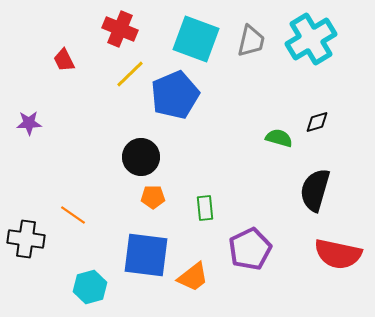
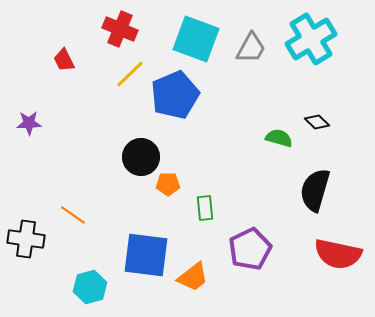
gray trapezoid: moved 7 px down; rotated 16 degrees clockwise
black diamond: rotated 60 degrees clockwise
orange pentagon: moved 15 px right, 13 px up
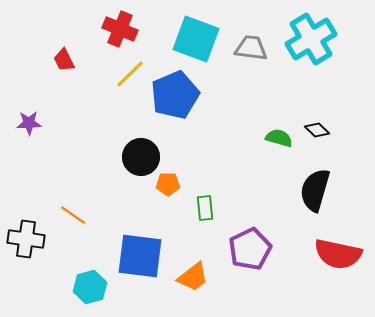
gray trapezoid: rotated 112 degrees counterclockwise
black diamond: moved 8 px down
blue square: moved 6 px left, 1 px down
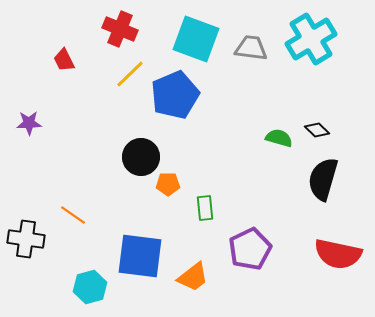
black semicircle: moved 8 px right, 11 px up
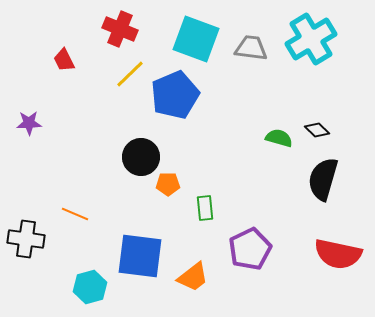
orange line: moved 2 px right, 1 px up; rotated 12 degrees counterclockwise
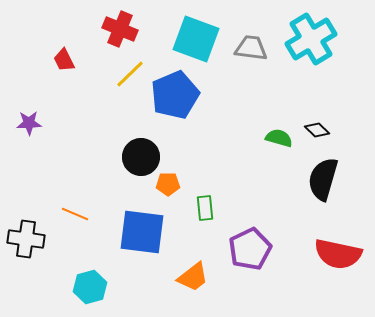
blue square: moved 2 px right, 24 px up
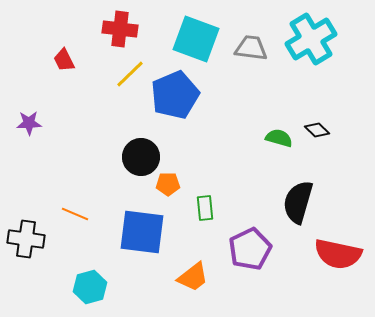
red cross: rotated 16 degrees counterclockwise
black semicircle: moved 25 px left, 23 px down
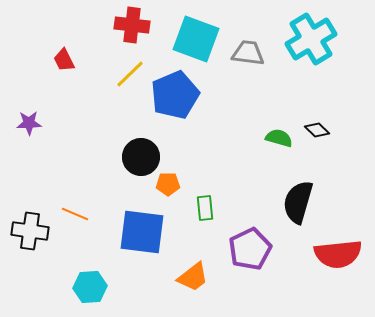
red cross: moved 12 px right, 4 px up
gray trapezoid: moved 3 px left, 5 px down
black cross: moved 4 px right, 8 px up
red semicircle: rotated 18 degrees counterclockwise
cyan hexagon: rotated 12 degrees clockwise
